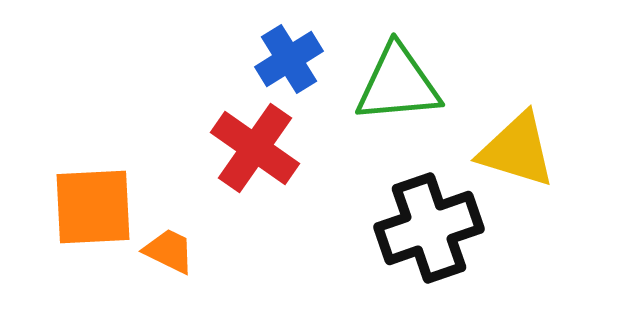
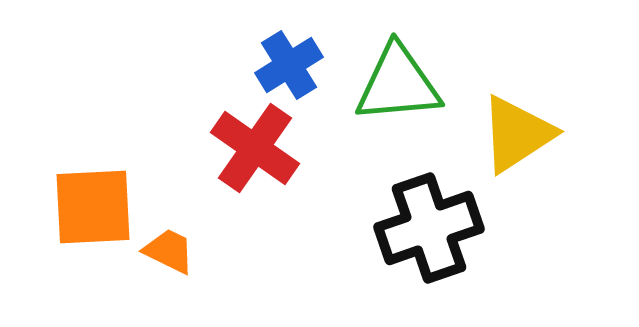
blue cross: moved 6 px down
yellow triangle: moved 16 px up; rotated 50 degrees counterclockwise
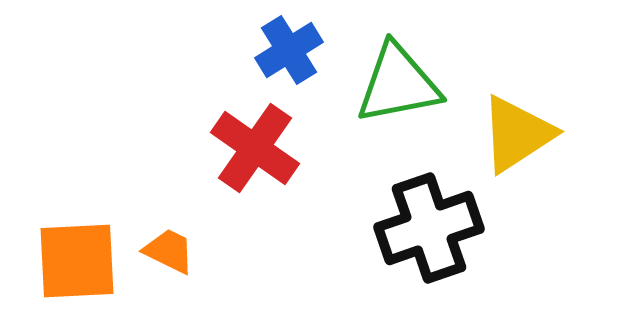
blue cross: moved 15 px up
green triangle: rotated 6 degrees counterclockwise
orange square: moved 16 px left, 54 px down
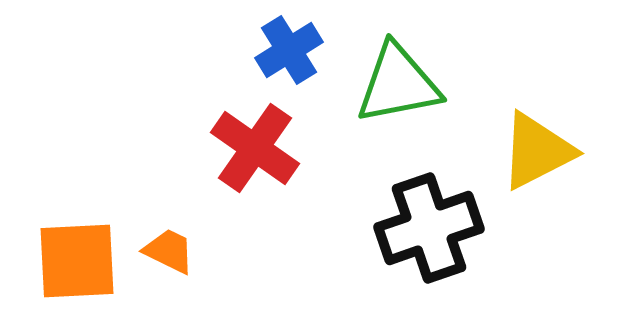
yellow triangle: moved 20 px right, 17 px down; rotated 6 degrees clockwise
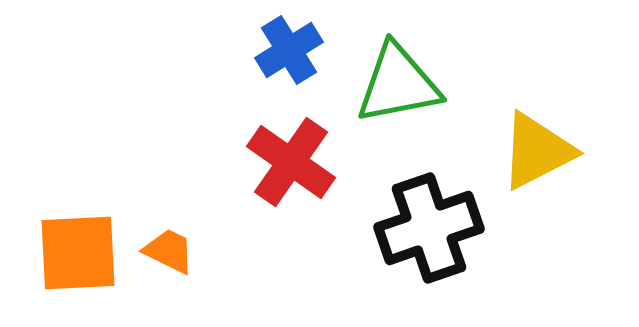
red cross: moved 36 px right, 14 px down
orange square: moved 1 px right, 8 px up
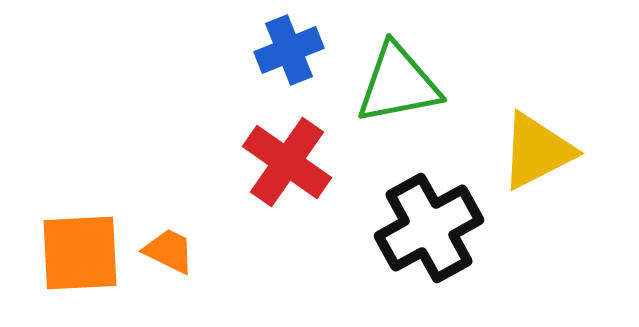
blue cross: rotated 10 degrees clockwise
red cross: moved 4 px left
black cross: rotated 10 degrees counterclockwise
orange square: moved 2 px right
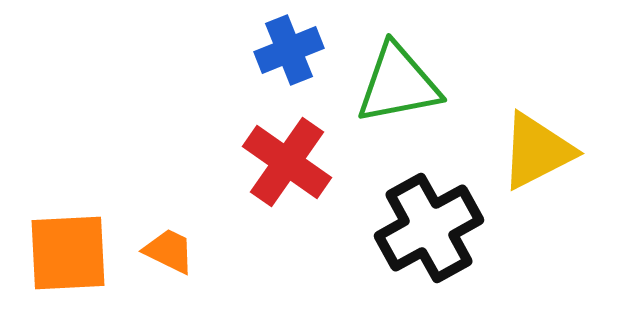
orange square: moved 12 px left
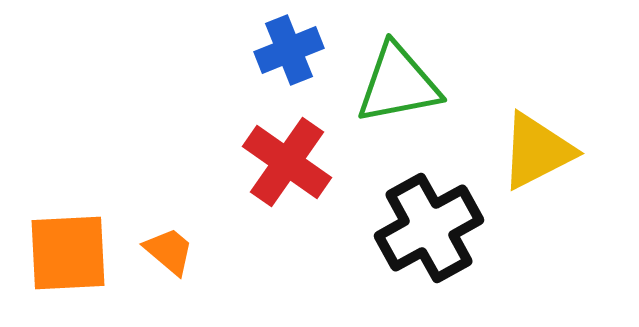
orange trapezoid: rotated 14 degrees clockwise
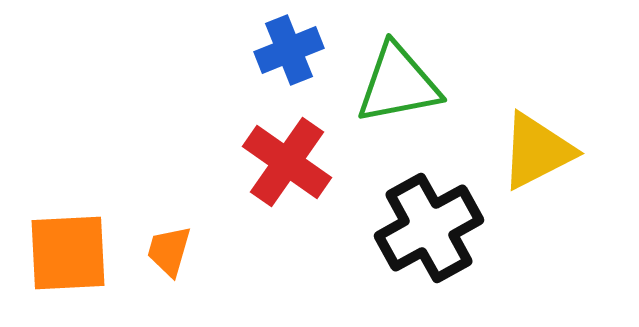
orange trapezoid: rotated 114 degrees counterclockwise
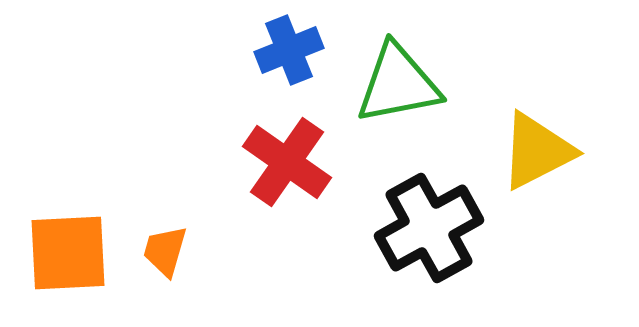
orange trapezoid: moved 4 px left
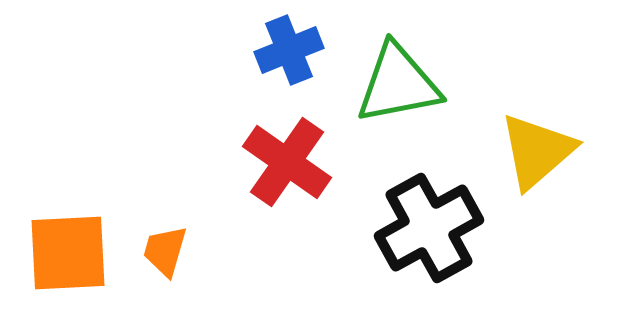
yellow triangle: rotated 14 degrees counterclockwise
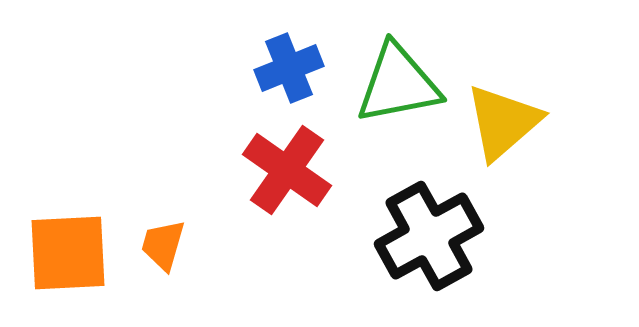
blue cross: moved 18 px down
yellow triangle: moved 34 px left, 29 px up
red cross: moved 8 px down
black cross: moved 8 px down
orange trapezoid: moved 2 px left, 6 px up
